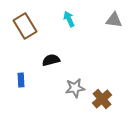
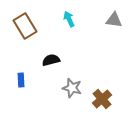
gray star: moved 3 px left; rotated 24 degrees clockwise
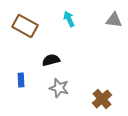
brown rectangle: rotated 30 degrees counterclockwise
gray star: moved 13 px left
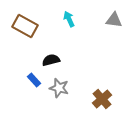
blue rectangle: moved 13 px right; rotated 40 degrees counterclockwise
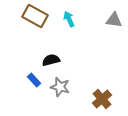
brown rectangle: moved 10 px right, 10 px up
gray star: moved 1 px right, 1 px up
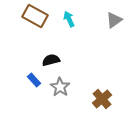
gray triangle: rotated 42 degrees counterclockwise
gray star: rotated 18 degrees clockwise
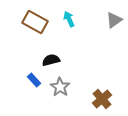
brown rectangle: moved 6 px down
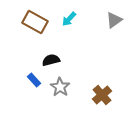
cyan arrow: rotated 112 degrees counterclockwise
brown cross: moved 4 px up
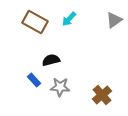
gray star: rotated 30 degrees counterclockwise
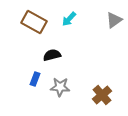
brown rectangle: moved 1 px left
black semicircle: moved 1 px right, 5 px up
blue rectangle: moved 1 px right, 1 px up; rotated 64 degrees clockwise
